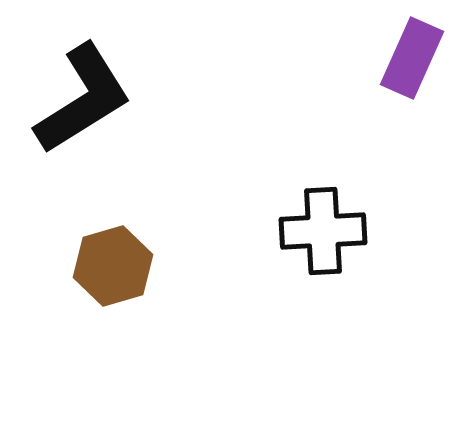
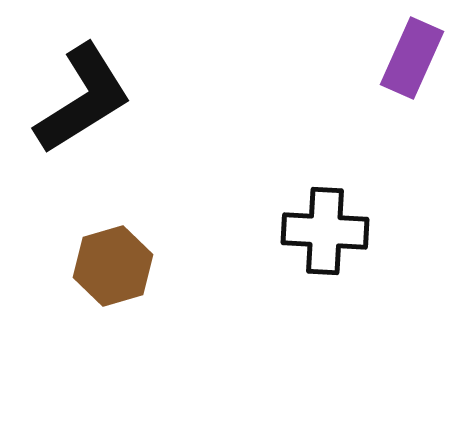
black cross: moved 2 px right; rotated 6 degrees clockwise
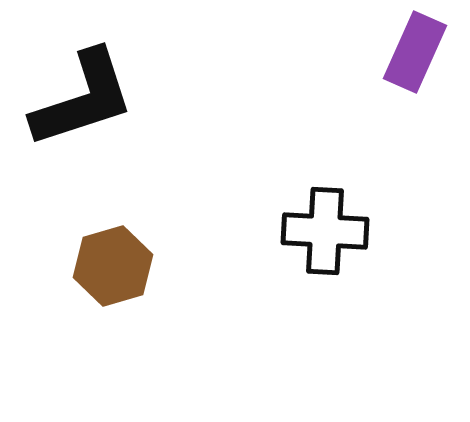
purple rectangle: moved 3 px right, 6 px up
black L-shape: rotated 14 degrees clockwise
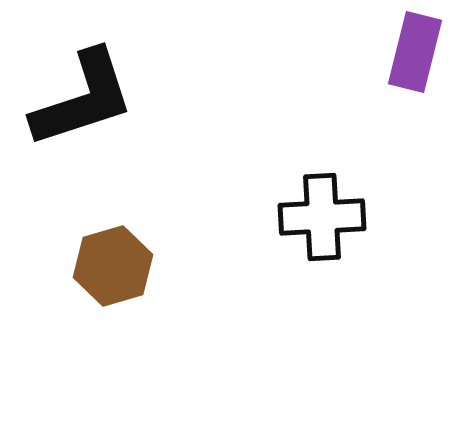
purple rectangle: rotated 10 degrees counterclockwise
black cross: moved 3 px left, 14 px up; rotated 6 degrees counterclockwise
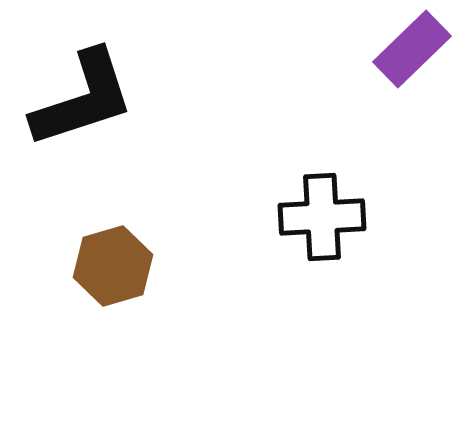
purple rectangle: moved 3 px left, 3 px up; rotated 32 degrees clockwise
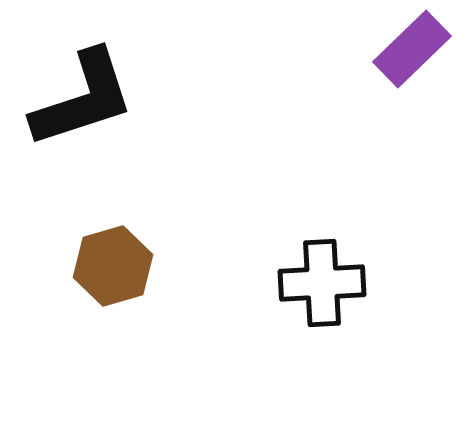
black cross: moved 66 px down
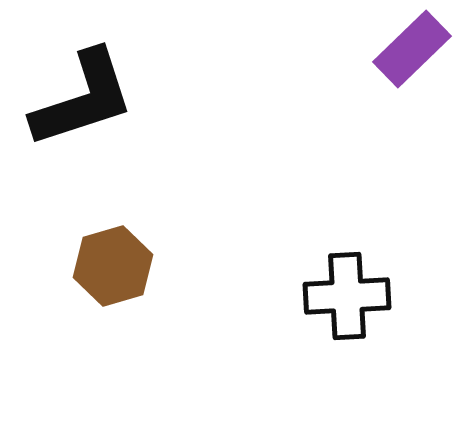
black cross: moved 25 px right, 13 px down
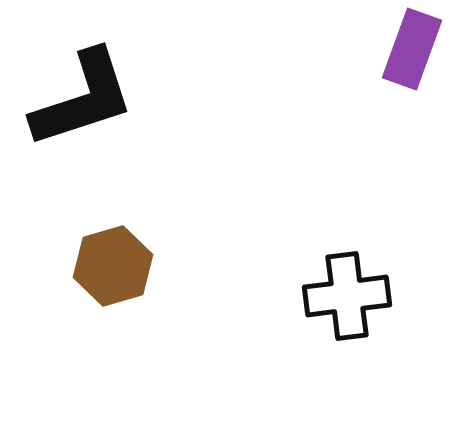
purple rectangle: rotated 26 degrees counterclockwise
black cross: rotated 4 degrees counterclockwise
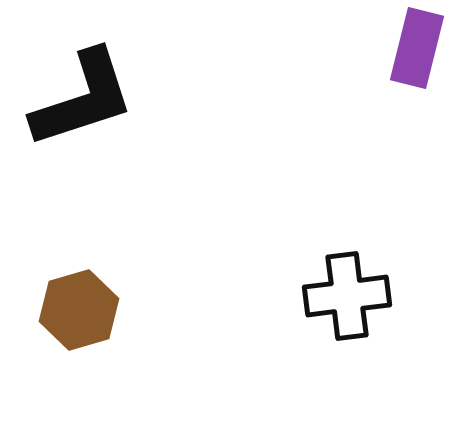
purple rectangle: moved 5 px right, 1 px up; rotated 6 degrees counterclockwise
brown hexagon: moved 34 px left, 44 px down
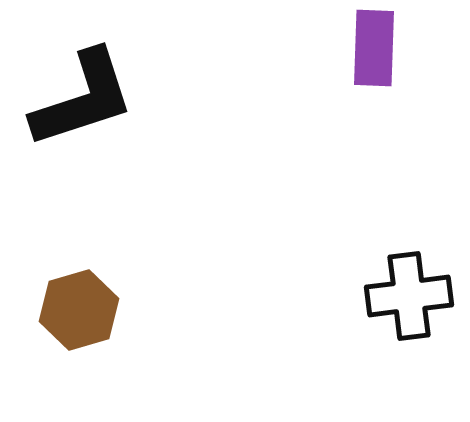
purple rectangle: moved 43 px left; rotated 12 degrees counterclockwise
black cross: moved 62 px right
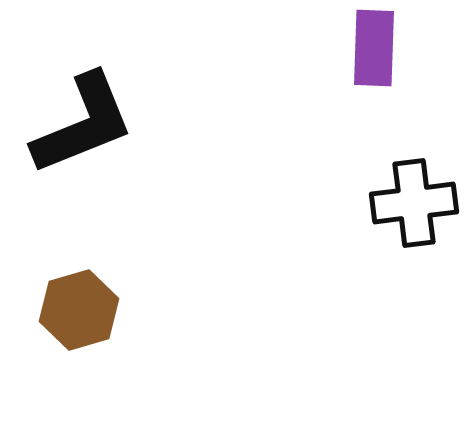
black L-shape: moved 25 px down; rotated 4 degrees counterclockwise
black cross: moved 5 px right, 93 px up
